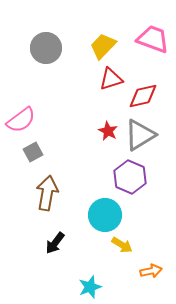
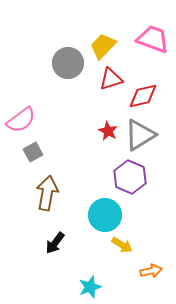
gray circle: moved 22 px right, 15 px down
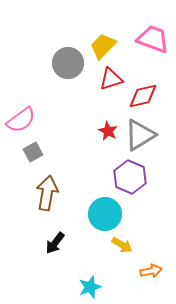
cyan circle: moved 1 px up
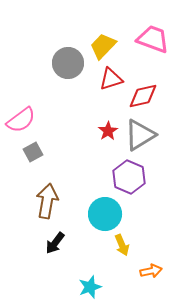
red star: rotated 12 degrees clockwise
purple hexagon: moved 1 px left
brown arrow: moved 8 px down
yellow arrow: rotated 35 degrees clockwise
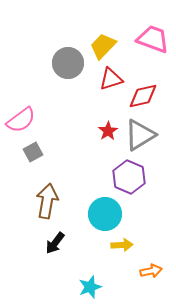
yellow arrow: rotated 70 degrees counterclockwise
